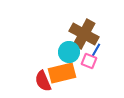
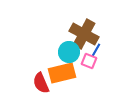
red semicircle: moved 2 px left, 2 px down
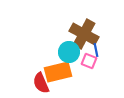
blue line: rotated 40 degrees counterclockwise
orange rectangle: moved 4 px left, 1 px up
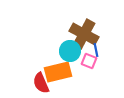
cyan circle: moved 1 px right, 1 px up
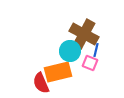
blue line: rotated 24 degrees clockwise
pink square: moved 1 px right, 2 px down
